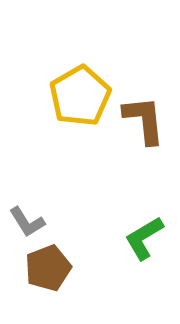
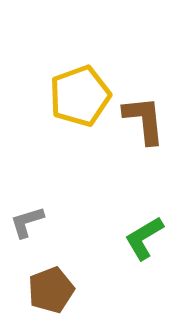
yellow pentagon: rotated 10 degrees clockwise
gray L-shape: rotated 105 degrees clockwise
brown pentagon: moved 3 px right, 22 px down
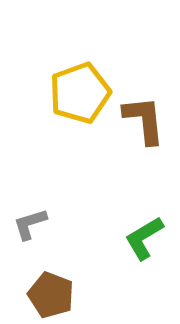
yellow pentagon: moved 3 px up
gray L-shape: moved 3 px right, 2 px down
brown pentagon: moved 5 px down; rotated 30 degrees counterclockwise
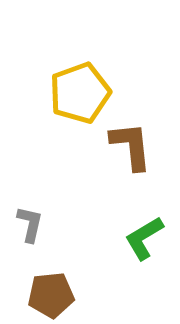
brown L-shape: moved 13 px left, 26 px down
gray L-shape: rotated 120 degrees clockwise
brown pentagon: rotated 27 degrees counterclockwise
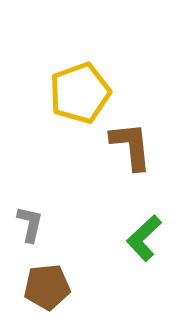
green L-shape: rotated 12 degrees counterclockwise
brown pentagon: moved 4 px left, 8 px up
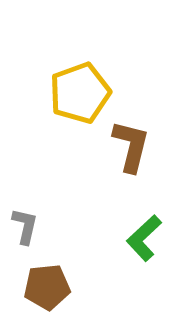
brown L-shape: rotated 20 degrees clockwise
gray L-shape: moved 5 px left, 2 px down
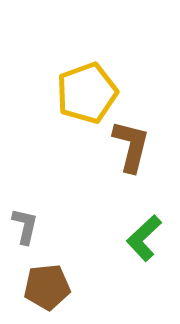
yellow pentagon: moved 7 px right
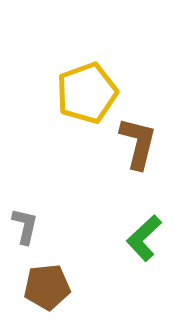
brown L-shape: moved 7 px right, 3 px up
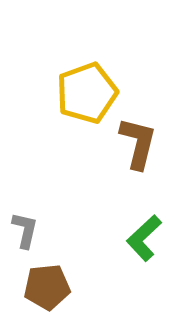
gray L-shape: moved 4 px down
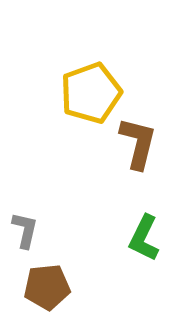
yellow pentagon: moved 4 px right
green L-shape: rotated 21 degrees counterclockwise
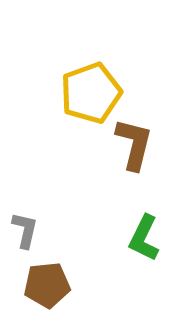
brown L-shape: moved 4 px left, 1 px down
brown pentagon: moved 2 px up
